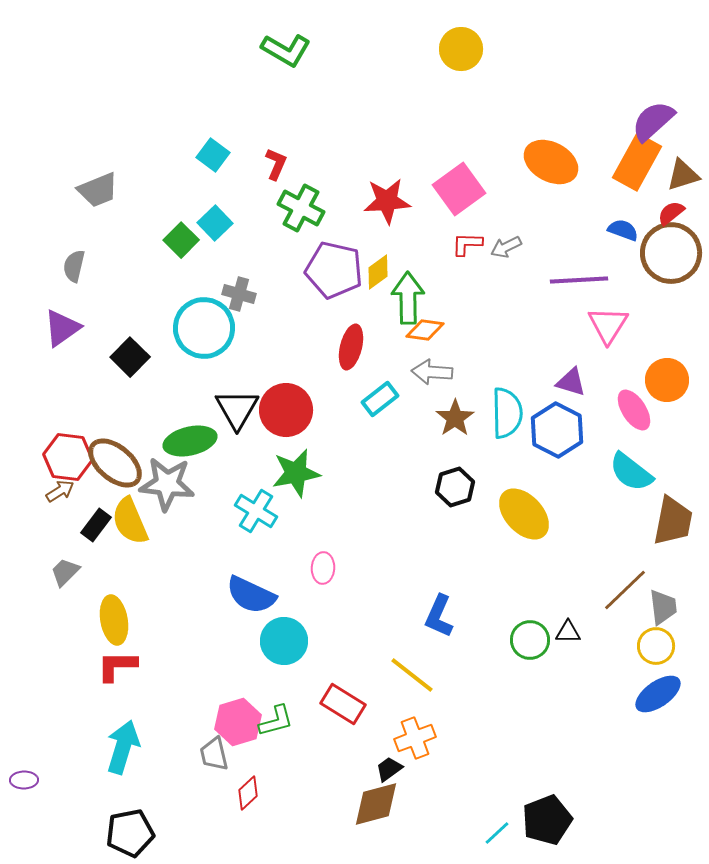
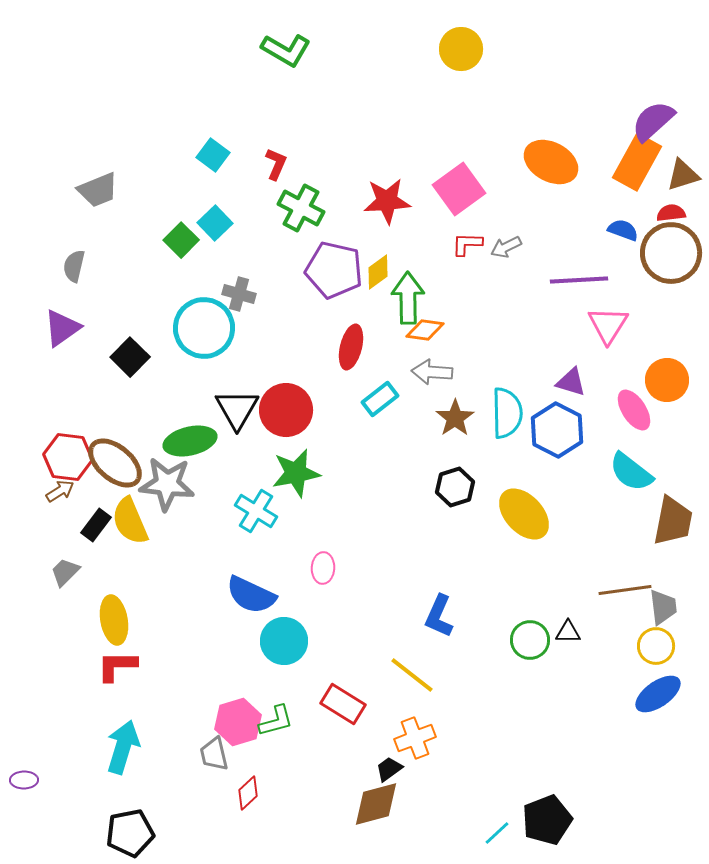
red semicircle at (671, 213): rotated 32 degrees clockwise
brown line at (625, 590): rotated 36 degrees clockwise
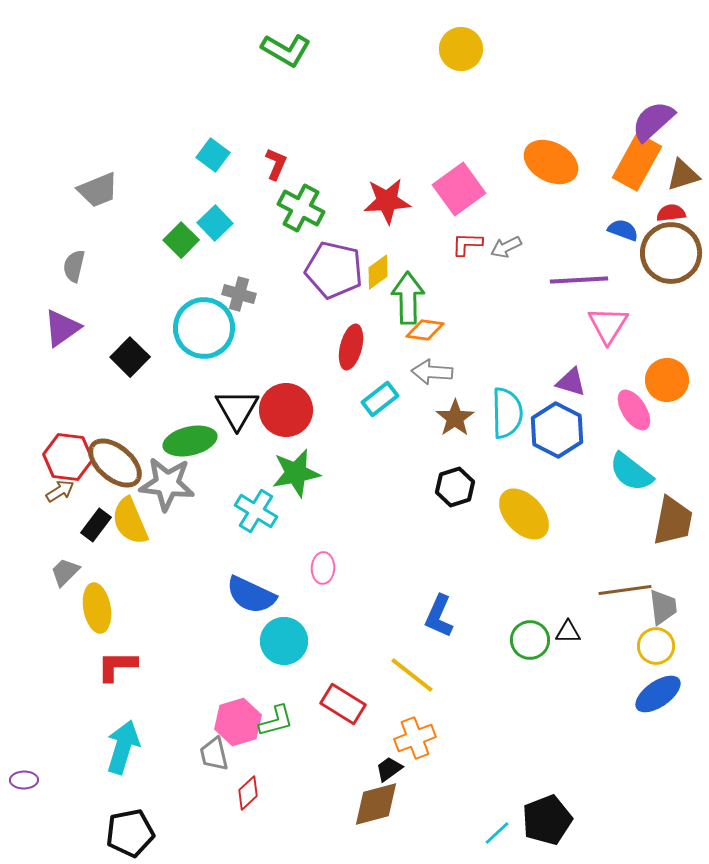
yellow ellipse at (114, 620): moved 17 px left, 12 px up
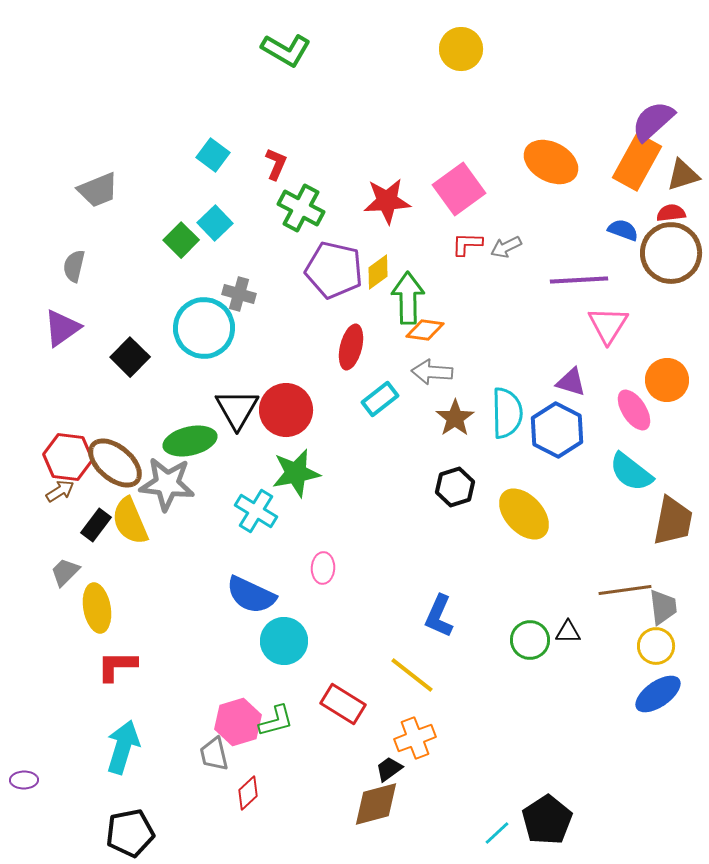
black pentagon at (547, 820): rotated 12 degrees counterclockwise
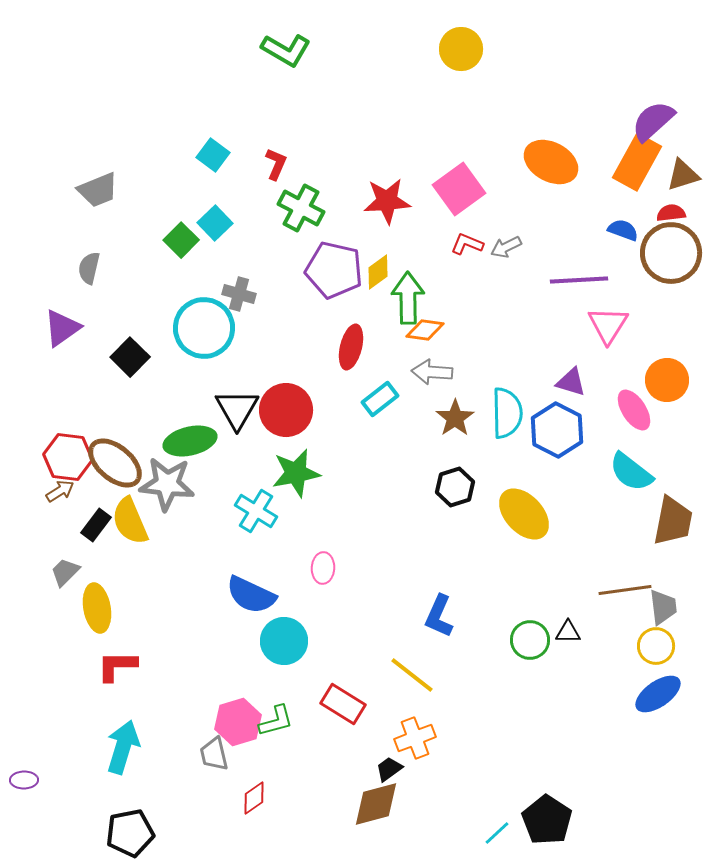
red L-shape at (467, 244): rotated 20 degrees clockwise
gray semicircle at (74, 266): moved 15 px right, 2 px down
red diamond at (248, 793): moved 6 px right, 5 px down; rotated 8 degrees clockwise
black pentagon at (547, 820): rotated 6 degrees counterclockwise
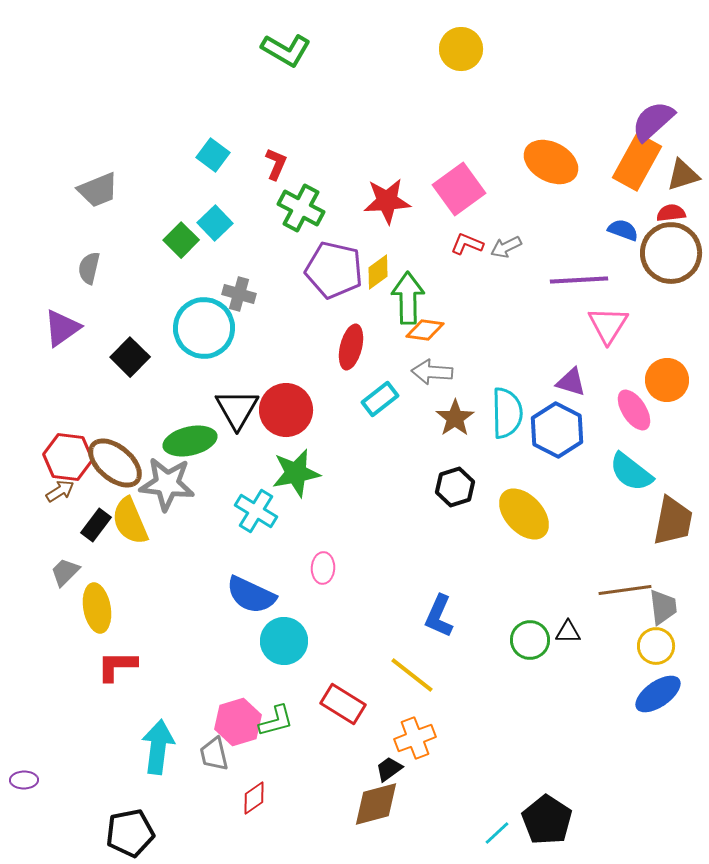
cyan arrow at (123, 747): moved 35 px right; rotated 10 degrees counterclockwise
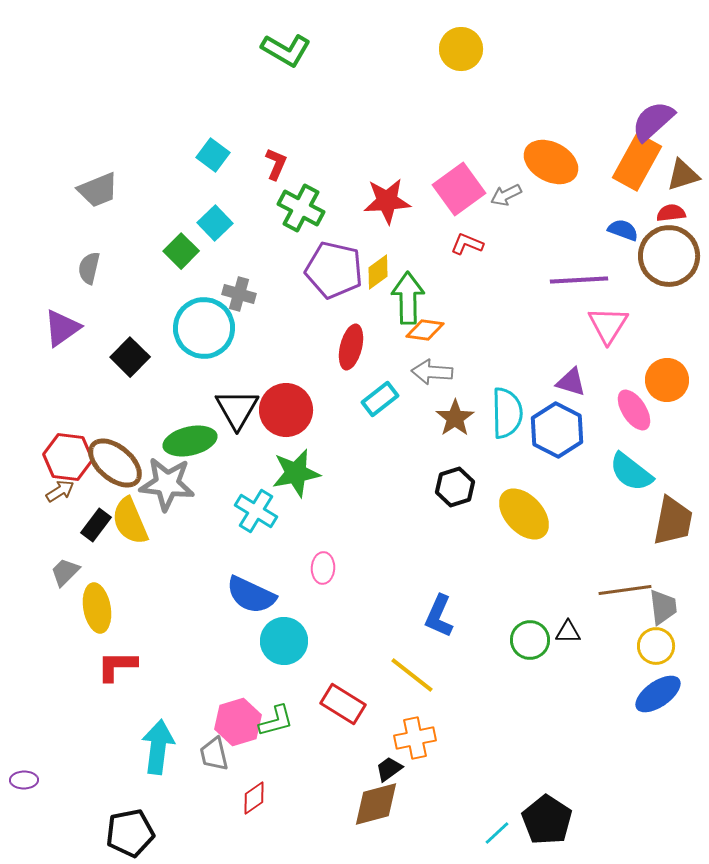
green square at (181, 240): moved 11 px down
gray arrow at (506, 247): moved 52 px up
brown circle at (671, 253): moved 2 px left, 3 px down
orange cross at (415, 738): rotated 9 degrees clockwise
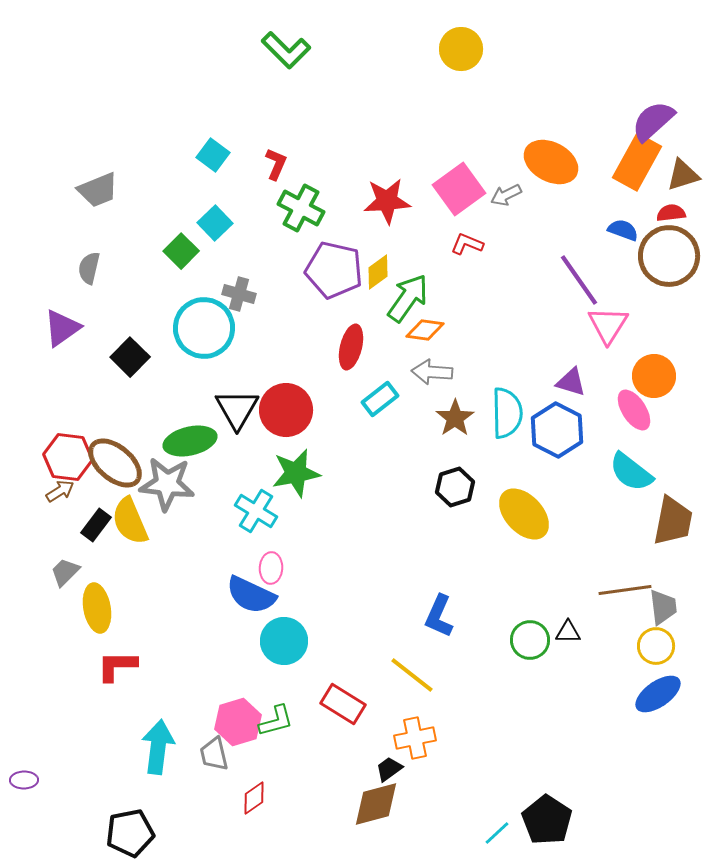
green L-shape at (286, 50): rotated 15 degrees clockwise
purple line at (579, 280): rotated 58 degrees clockwise
green arrow at (408, 298): rotated 36 degrees clockwise
orange circle at (667, 380): moved 13 px left, 4 px up
pink ellipse at (323, 568): moved 52 px left
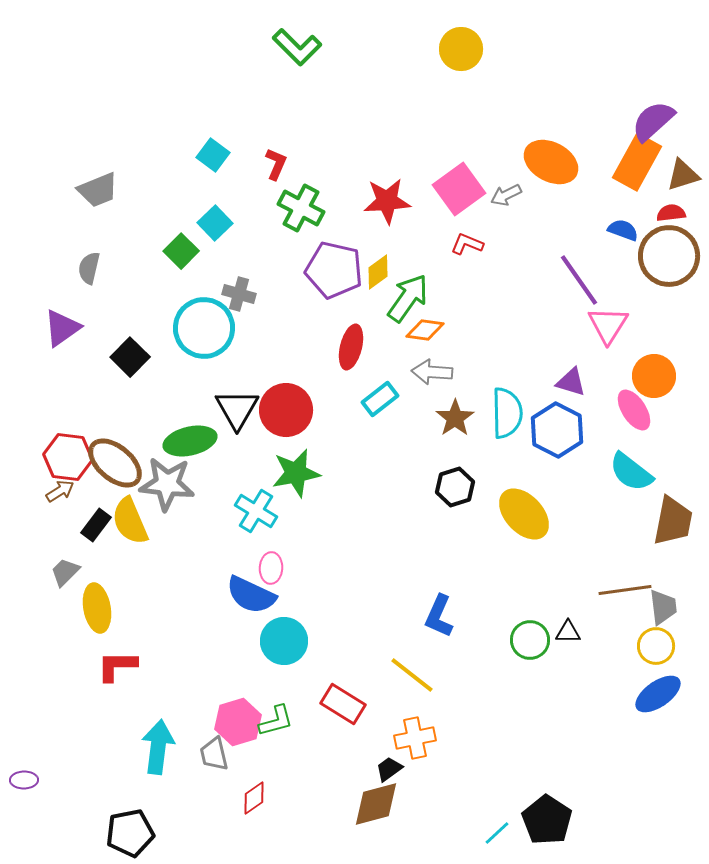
green L-shape at (286, 50): moved 11 px right, 3 px up
